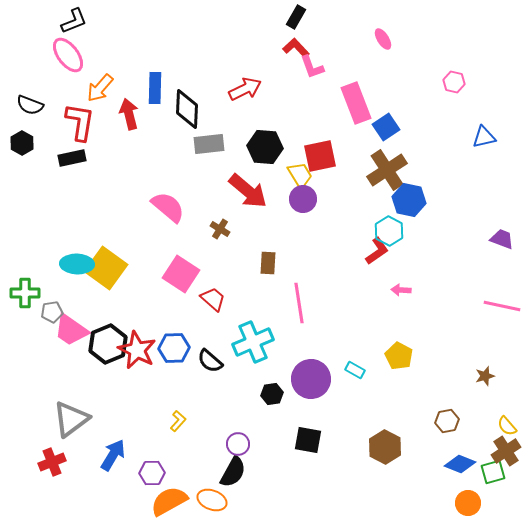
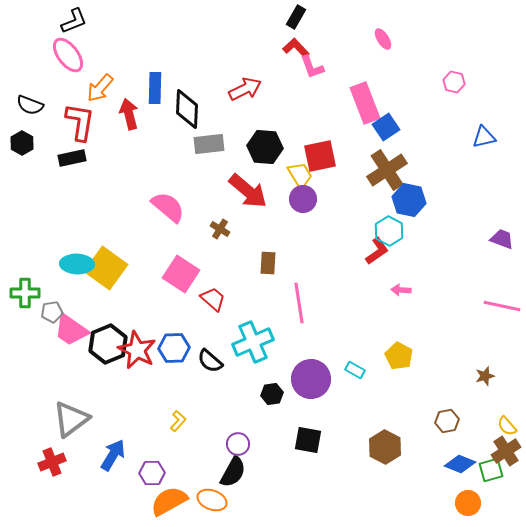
pink rectangle at (356, 103): moved 9 px right
green square at (493, 472): moved 2 px left, 2 px up
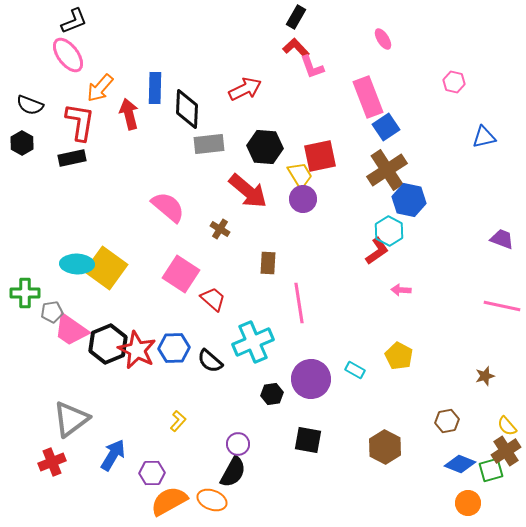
pink rectangle at (365, 103): moved 3 px right, 6 px up
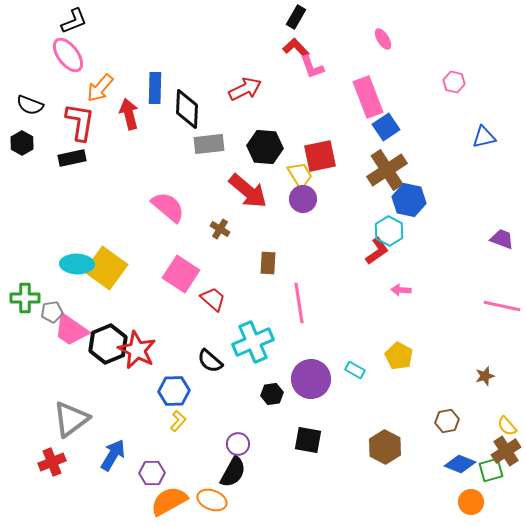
green cross at (25, 293): moved 5 px down
blue hexagon at (174, 348): moved 43 px down
orange circle at (468, 503): moved 3 px right, 1 px up
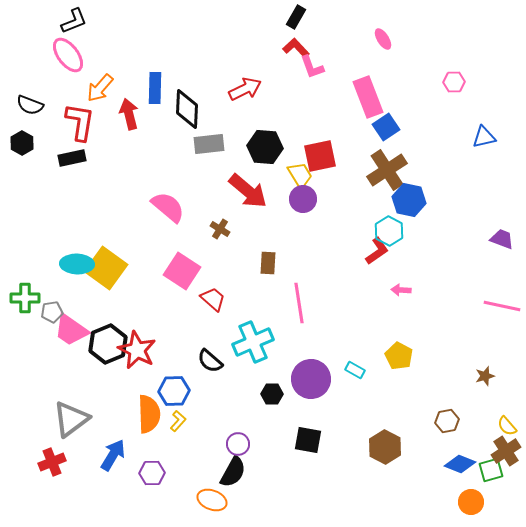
pink hexagon at (454, 82): rotated 15 degrees counterclockwise
pink square at (181, 274): moved 1 px right, 3 px up
black hexagon at (272, 394): rotated 10 degrees clockwise
orange semicircle at (169, 501): moved 20 px left, 87 px up; rotated 117 degrees clockwise
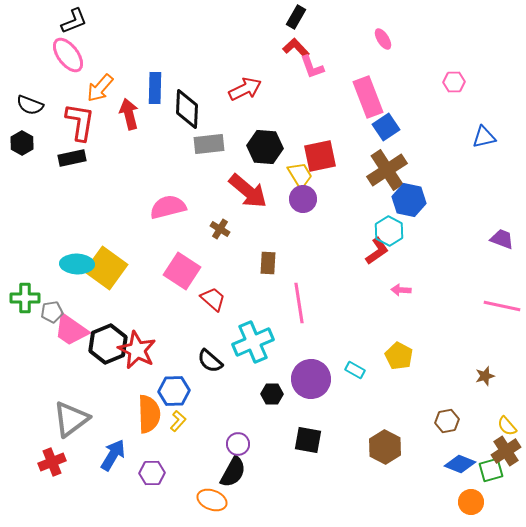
pink semicircle at (168, 207): rotated 54 degrees counterclockwise
